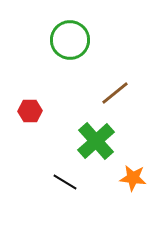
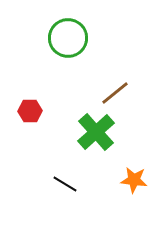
green circle: moved 2 px left, 2 px up
green cross: moved 9 px up
orange star: moved 1 px right, 2 px down
black line: moved 2 px down
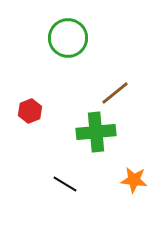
red hexagon: rotated 20 degrees counterclockwise
green cross: rotated 36 degrees clockwise
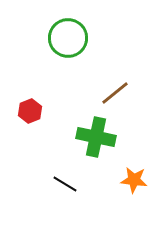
green cross: moved 5 px down; rotated 18 degrees clockwise
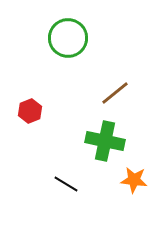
green cross: moved 9 px right, 4 px down
black line: moved 1 px right
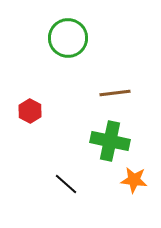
brown line: rotated 32 degrees clockwise
red hexagon: rotated 10 degrees counterclockwise
green cross: moved 5 px right
black line: rotated 10 degrees clockwise
